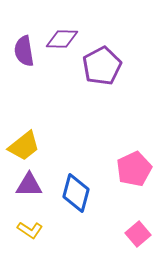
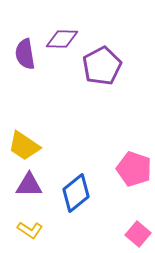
purple semicircle: moved 1 px right, 3 px down
yellow trapezoid: rotated 72 degrees clockwise
pink pentagon: rotated 28 degrees counterclockwise
blue diamond: rotated 36 degrees clockwise
pink square: rotated 10 degrees counterclockwise
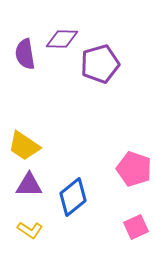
purple pentagon: moved 2 px left, 2 px up; rotated 12 degrees clockwise
blue diamond: moved 3 px left, 4 px down
pink square: moved 2 px left, 7 px up; rotated 25 degrees clockwise
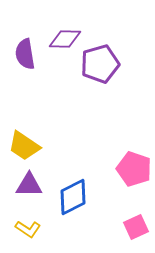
purple diamond: moved 3 px right
blue diamond: rotated 12 degrees clockwise
yellow L-shape: moved 2 px left, 1 px up
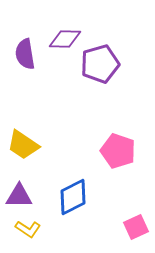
yellow trapezoid: moved 1 px left, 1 px up
pink pentagon: moved 16 px left, 18 px up
purple triangle: moved 10 px left, 11 px down
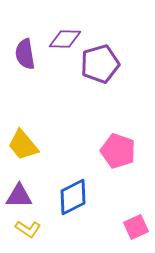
yellow trapezoid: rotated 16 degrees clockwise
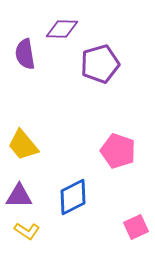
purple diamond: moved 3 px left, 10 px up
yellow L-shape: moved 1 px left, 2 px down
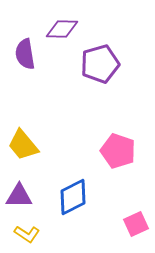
pink square: moved 3 px up
yellow L-shape: moved 3 px down
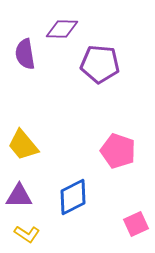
purple pentagon: rotated 21 degrees clockwise
